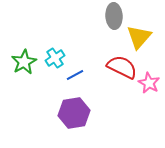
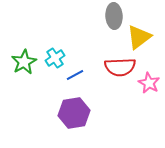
yellow triangle: rotated 12 degrees clockwise
red semicircle: moved 2 px left; rotated 152 degrees clockwise
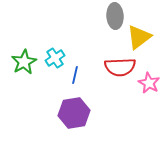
gray ellipse: moved 1 px right
blue line: rotated 48 degrees counterclockwise
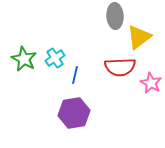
green star: moved 3 px up; rotated 15 degrees counterclockwise
pink star: moved 2 px right
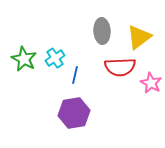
gray ellipse: moved 13 px left, 15 px down
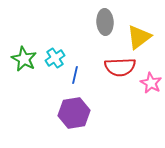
gray ellipse: moved 3 px right, 9 px up
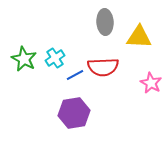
yellow triangle: rotated 40 degrees clockwise
red semicircle: moved 17 px left
blue line: rotated 48 degrees clockwise
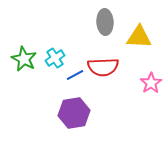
pink star: rotated 10 degrees clockwise
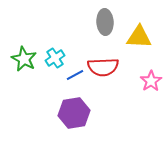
pink star: moved 2 px up
